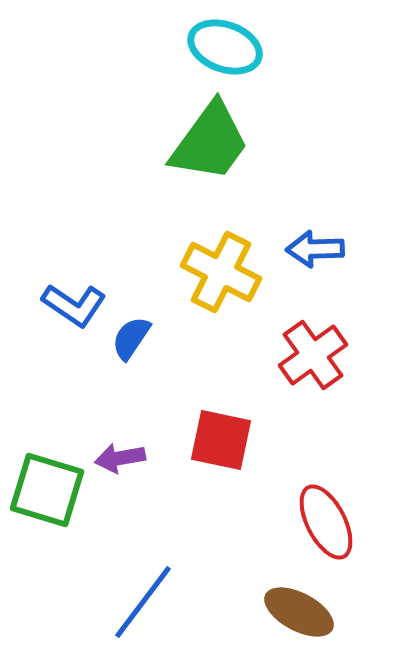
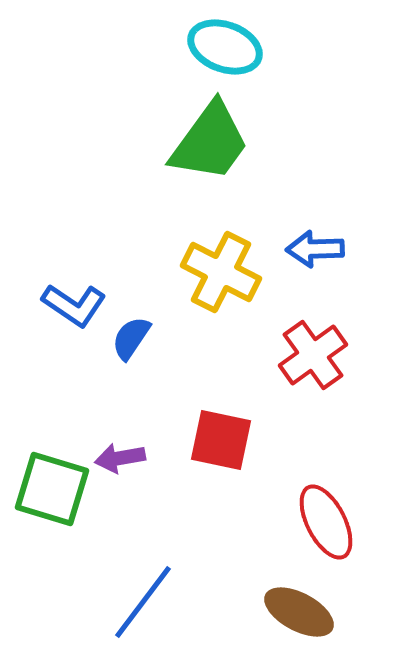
green square: moved 5 px right, 1 px up
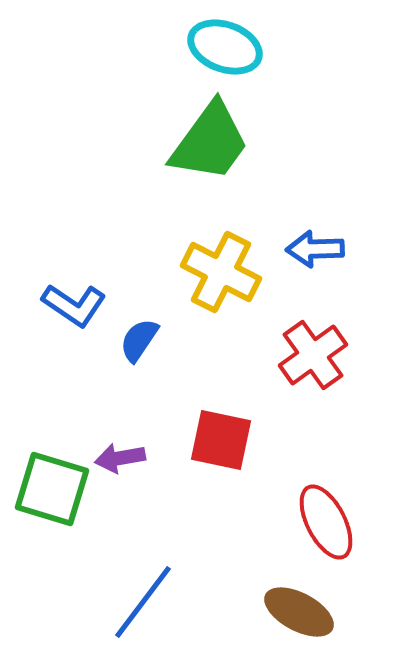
blue semicircle: moved 8 px right, 2 px down
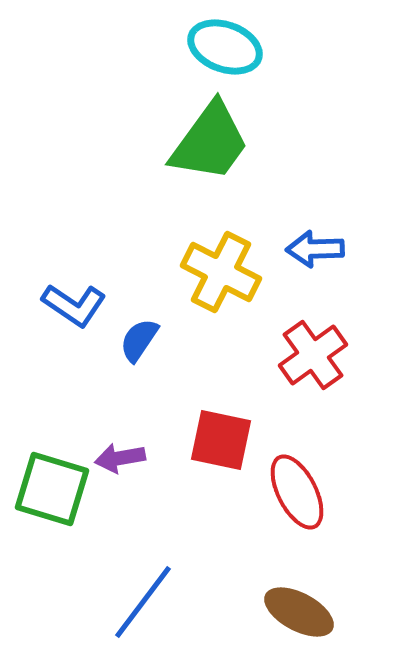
red ellipse: moved 29 px left, 30 px up
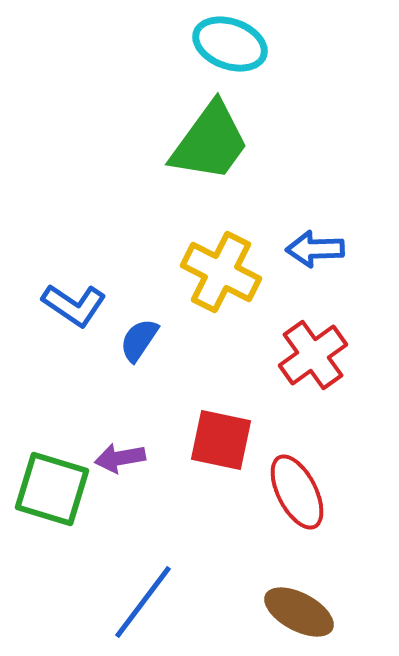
cyan ellipse: moved 5 px right, 3 px up
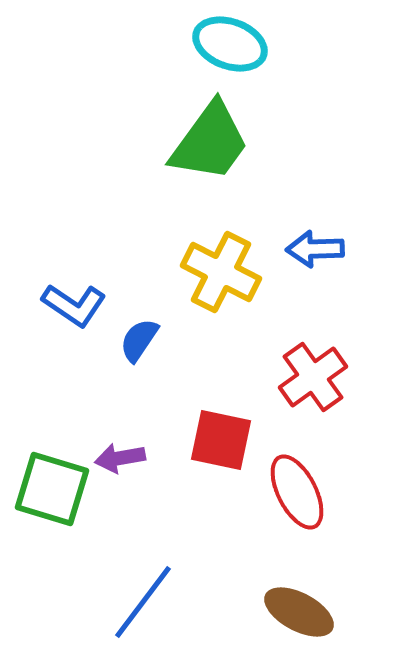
red cross: moved 22 px down
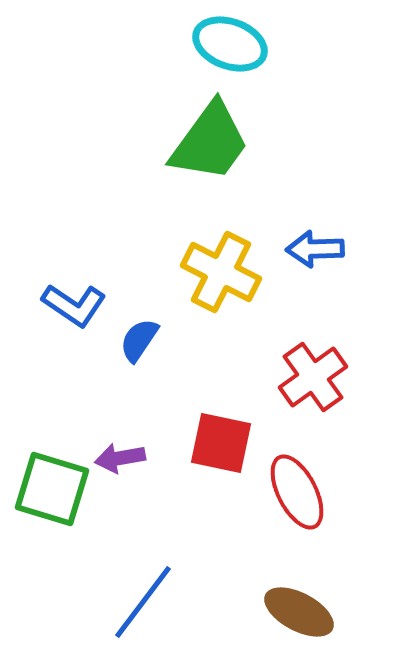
red square: moved 3 px down
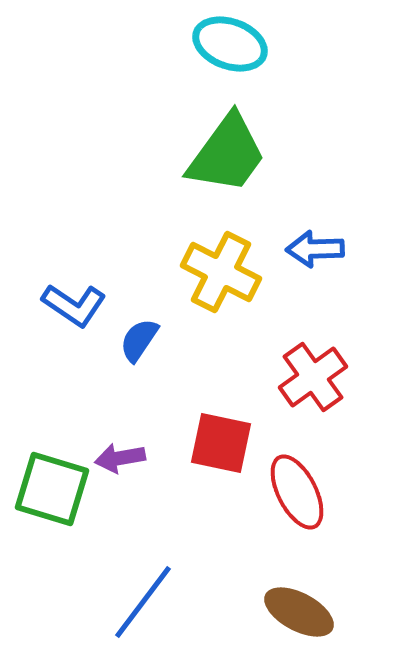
green trapezoid: moved 17 px right, 12 px down
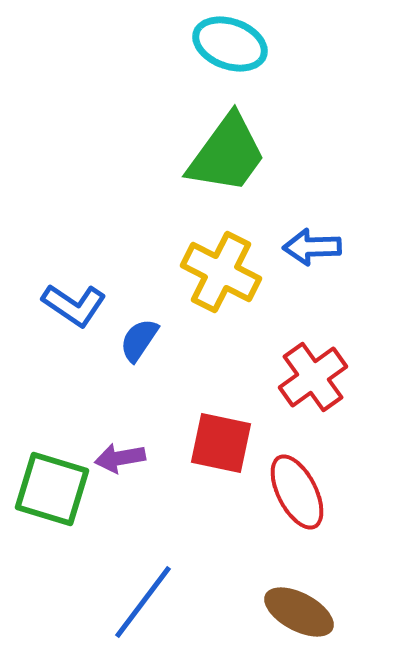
blue arrow: moved 3 px left, 2 px up
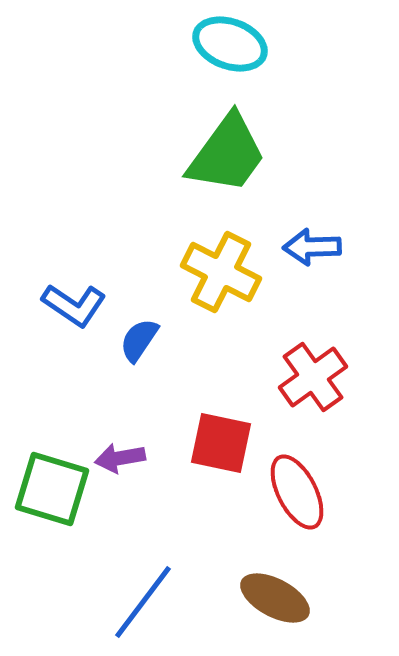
brown ellipse: moved 24 px left, 14 px up
